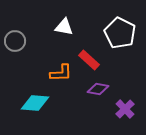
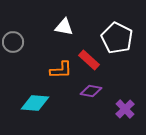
white pentagon: moved 3 px left, 5 px down
gray circle: moved 2 px left, 1 px down
orange L-shape: moved 3 px up
purple diamond: moved 7 px left, 2 px down
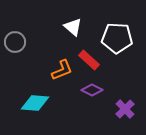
white triangle: moved 9 px right; rotated 30 degrees clockwise
white pentagon: rotated 24 degrees counterclockwise
gray circle: moved 2 px right
orange L-shape: moved 1 px right; rotated 20 degrees counterclockwise
purple diamond: moved 1 px right, 1 px up; rotated 15 degrees clockwise
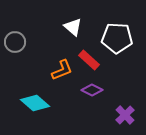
cyan diamond: rotated 36 degrees clockwise
purple cross: moved 6 px down
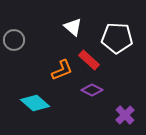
gray circle: moved 1 px left, 2 px up
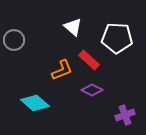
purple cross: rotated 24 degrees clockwise
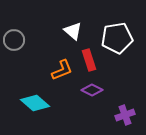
white triangle: moved 4 px down
white pentagon: rotated 12 degrees counterclockwise
red rectangle: rotated 30 degrees clockwise
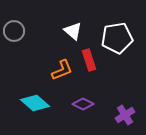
gray circle: moved 9 px up
purple diamond: moved 9 px left, 14 px down
purple cross: rotated 12 degrees counterclockwise
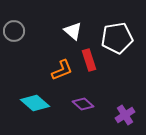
purple diamond: rotated 15 degrees clockwise
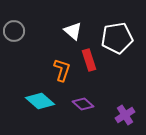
orange L-shape: rotated 50 degrees counterclockwise
cyan diamond: moved 5 px right, 2 px up
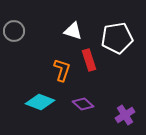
white triangle: rotated 24 degrees counterclockwise
cyan diamond: moved 1 px down; rotated 20 degrees counterclockwise
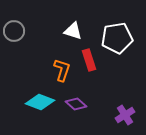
purple diamond: moved 7 px left
